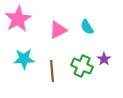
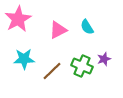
purple star: rotated 16 degrees clockwise
brown line: rotated 50 degrees clockwise
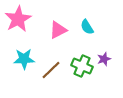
brown line: moved 1 px left, 1 px up
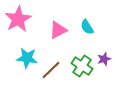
cyan star: moved 3 px right, 1 px up; rotated 10 degrees clockwise
green cross: rotated 10 degrees clockwise
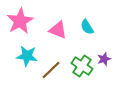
pink star: moved 2 px right, 2 px down
pink triangle: rotated 48 degrees clockwise
cyan star: moved 2 px up
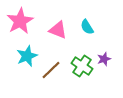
cyan star: rotated 30 degrees counterclockwise
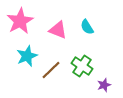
purple star: moved 26 px down
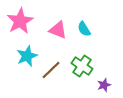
cyan semicircle: moved 3 px left, 2 px down
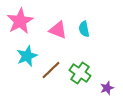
cyan semicircle: rotated 21 degrees clockwise
green cross: moved 2 px left, 7 px down
purple star: moved 3 px right, 3 px down
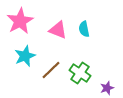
cyan star: moved 2 px left
